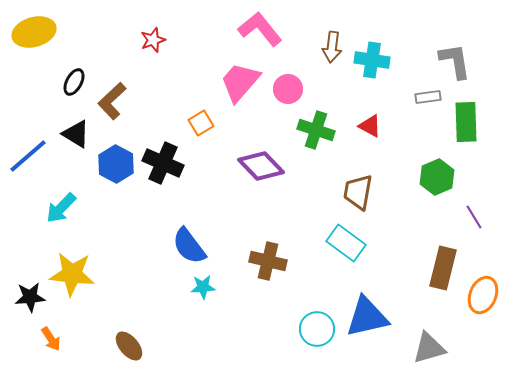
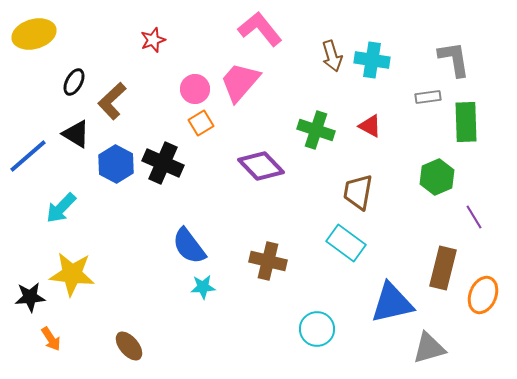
yellow ellipse: moved 2 px down
brown arrow: moved 9 px down; rotated 24 degrees counterclockwise
gray L-shape: moved 1 px left, 2 px up
pink circle: moved 93 px left
blue triangle: moved 25 px right, 14 px up
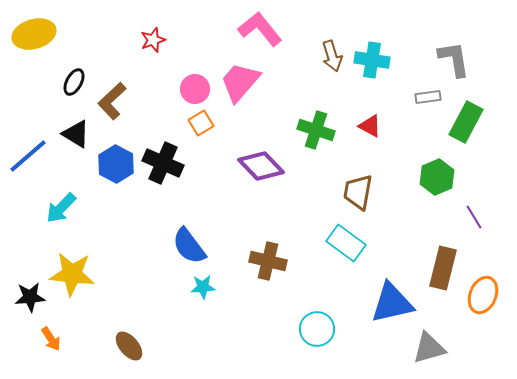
green rectangle: rotated 30 degrees clockwise
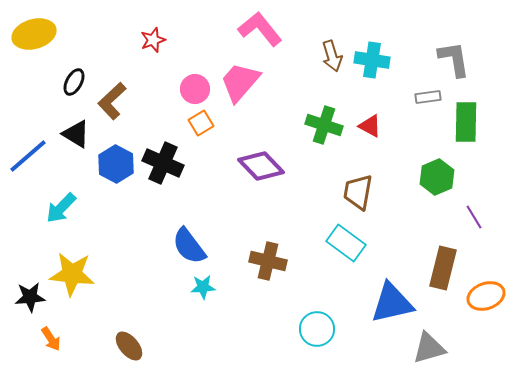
green rectangle: rotated 27 degrees counterclockwise
green cross: moved 8 px right, 5 px up
orange ellipse: moved 3 px right, 1 px down; rotated 48 degrees clockwise
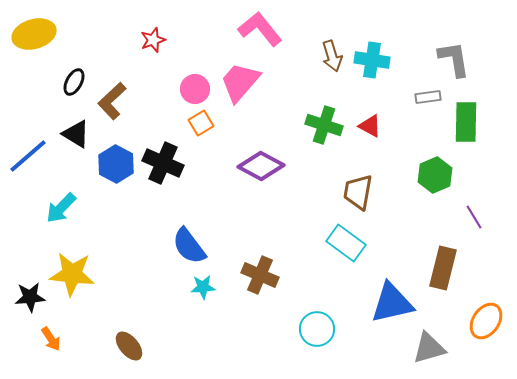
purple diamond: rotated 18 degrees counterclockwise
green hexagon: moved 2 px left, 2 px up
brown cross: moved 8 px left, 14 px down; rotated 9 degrees clockwise
orange ellipse: moved 25 px down; rotated 36 degrees counterclockwise
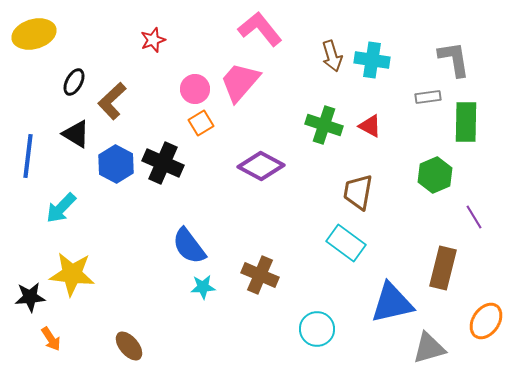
blue line: rotated 42 degrees counterclockwise
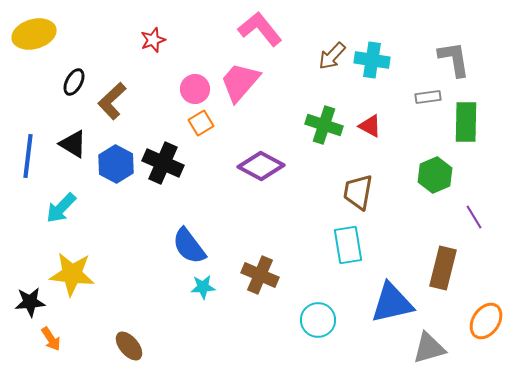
brown arrow: rotated 60 degrees clockwise
black triangle: moved 3 px left, 10 px down
cyan rectangle: moved 2 px right, 2 px down; rotated 45 degrees clockwise
black star: moved 5 px down
cyan circle: moved 1 px right, 9 px up
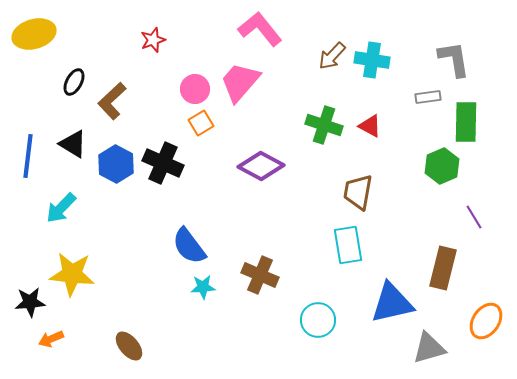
green hexagon: moved 7 px right, 9 px up
orange arrow: rotated 100 degrees clockwise
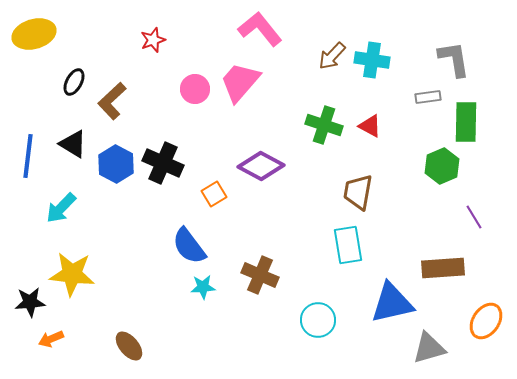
orange square: moved 13 px right, 71 px down
brown rectangle: rotated 72 degrees clockwise
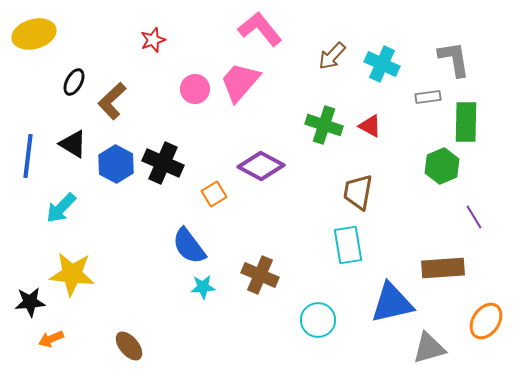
cyan cross: moved 10 px right, 4 px down; rotated 16 degrees clockwise
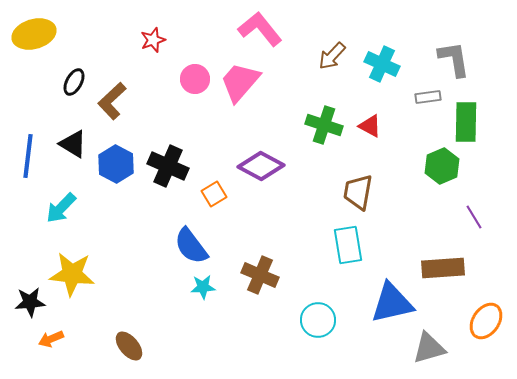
pink circle: moved 10 px up
black cross: moved 5 px right, 3 px down
blue semicircle: moved 2 px right
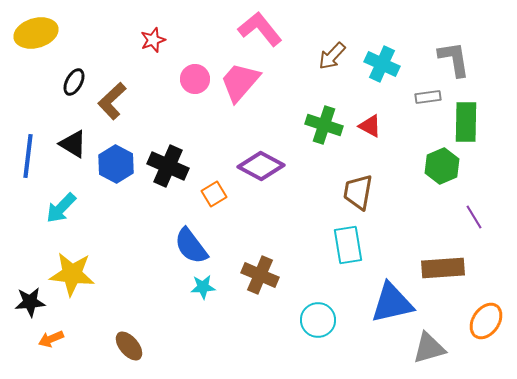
yellow ellipse: moved 2 px right, 1 px up
